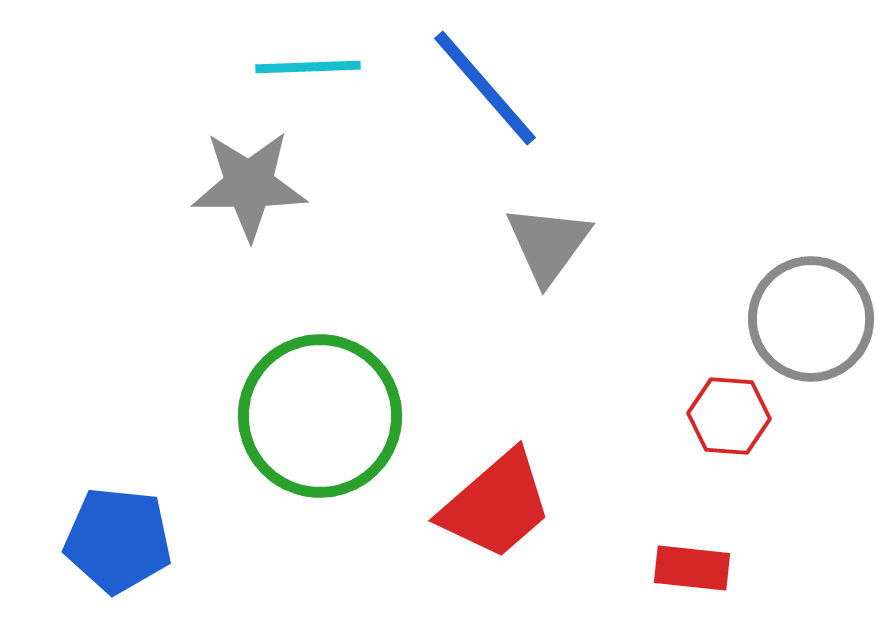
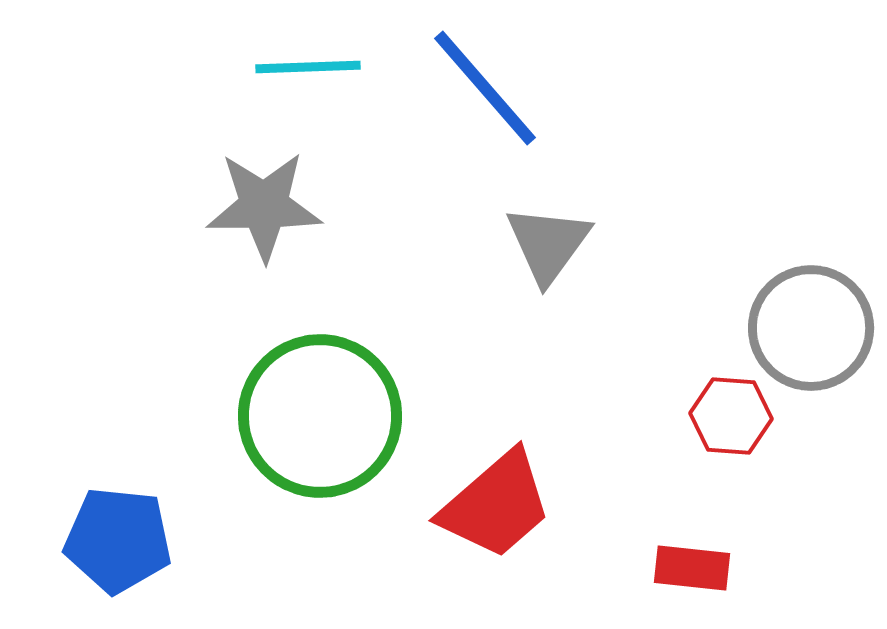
gray star: moved 15 px right, 21 px down
gray circle: moved 9 px down
red hexagon: moved 2 px right
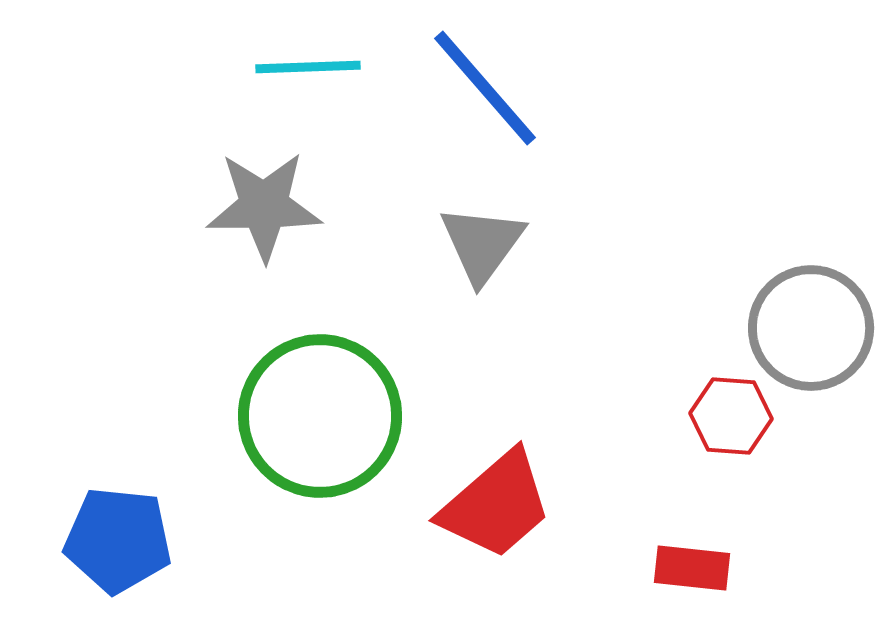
gray triangle: moved 66 px left
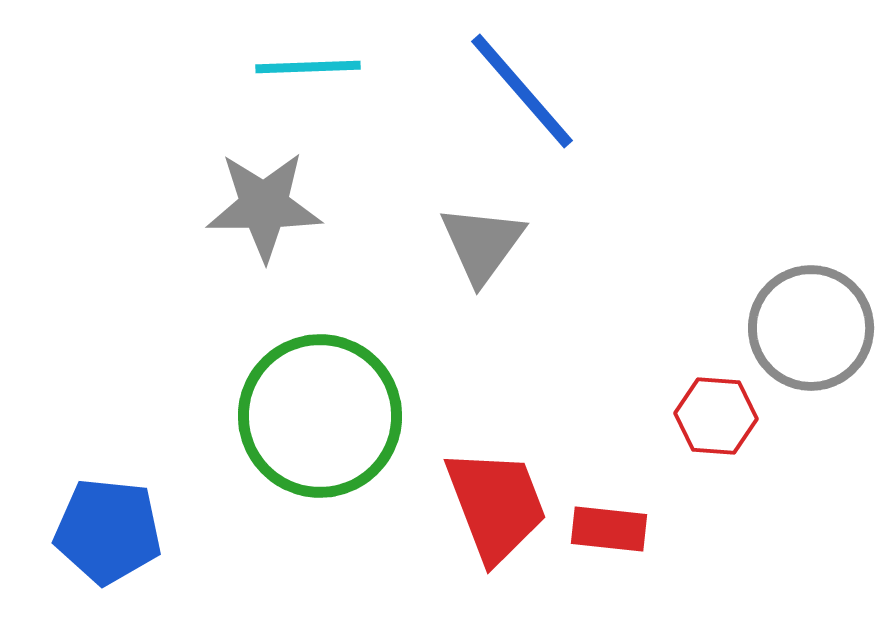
blue line: moved 37 px right, 3 px down
red hexagon: moved 15 px left
red trapezoid: rotated 70 degrees counterclockwise
blue pentagon: moved 10 px left, 9 px up
red rectangle: moved 83 px left, 39 px up
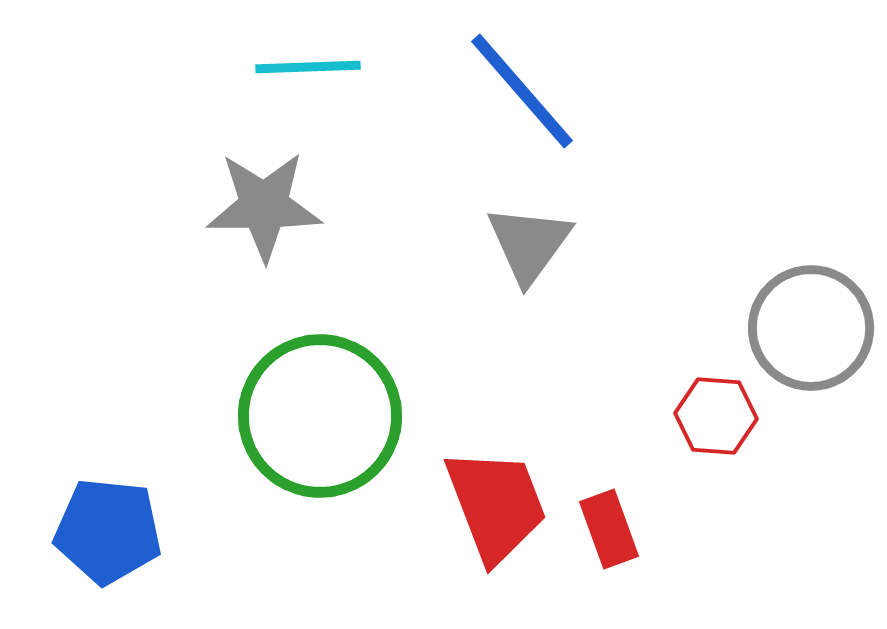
gray triangle: moved 47 px right
red rectangle: rotated 64 degrees clockwise
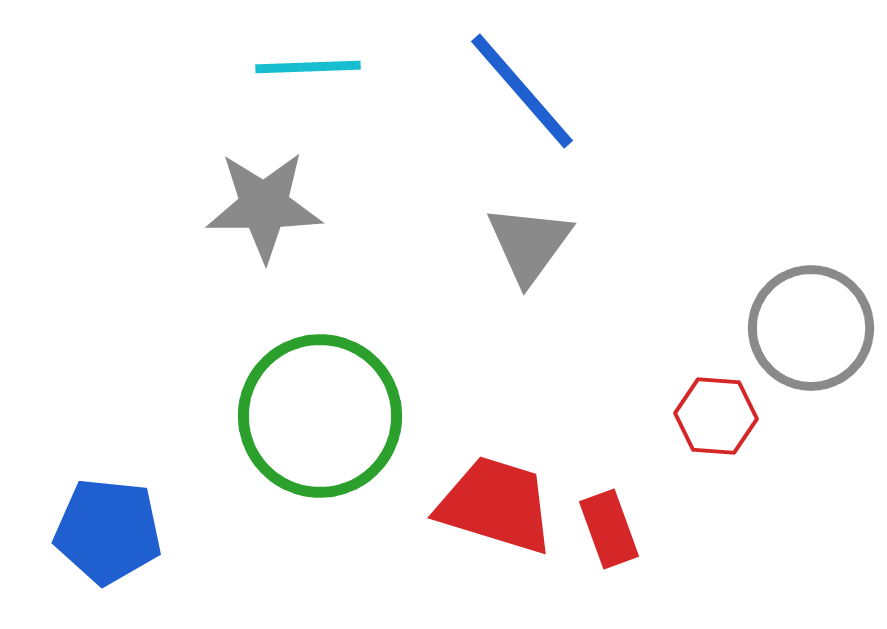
red trapezoid: rotated 52 degrees counterclockwise
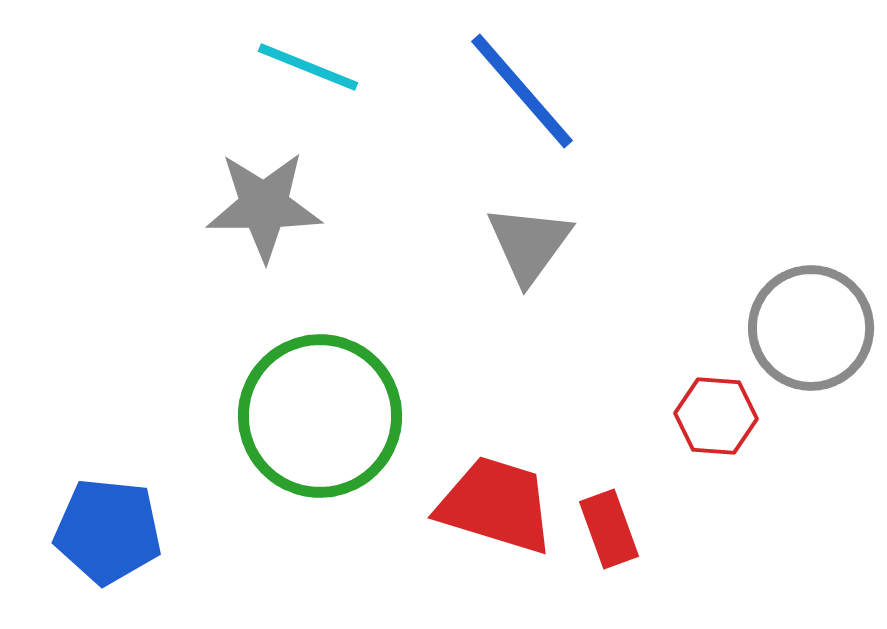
cyan line: rotated 24 degrees clockwise
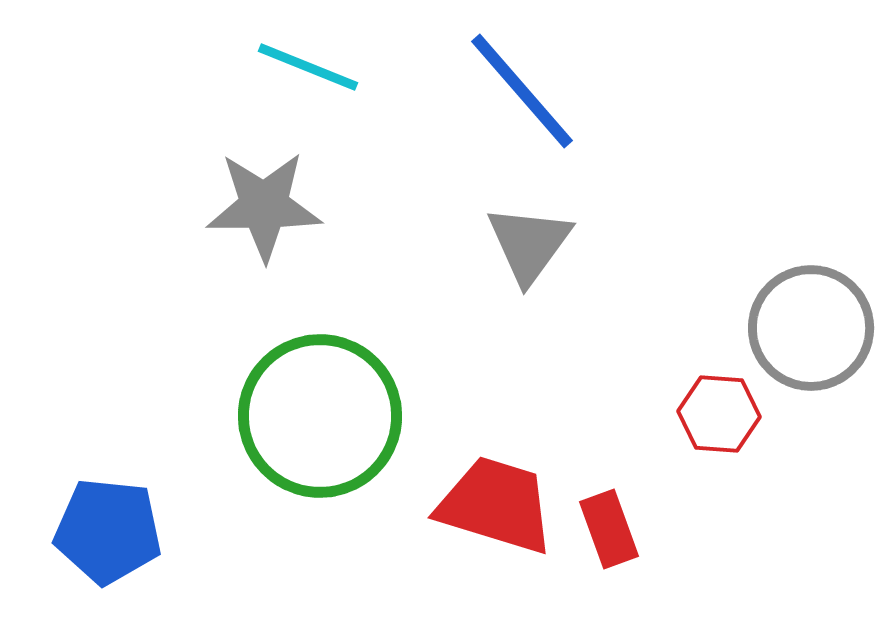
red hexagon: moved 3 px right, 2 px up
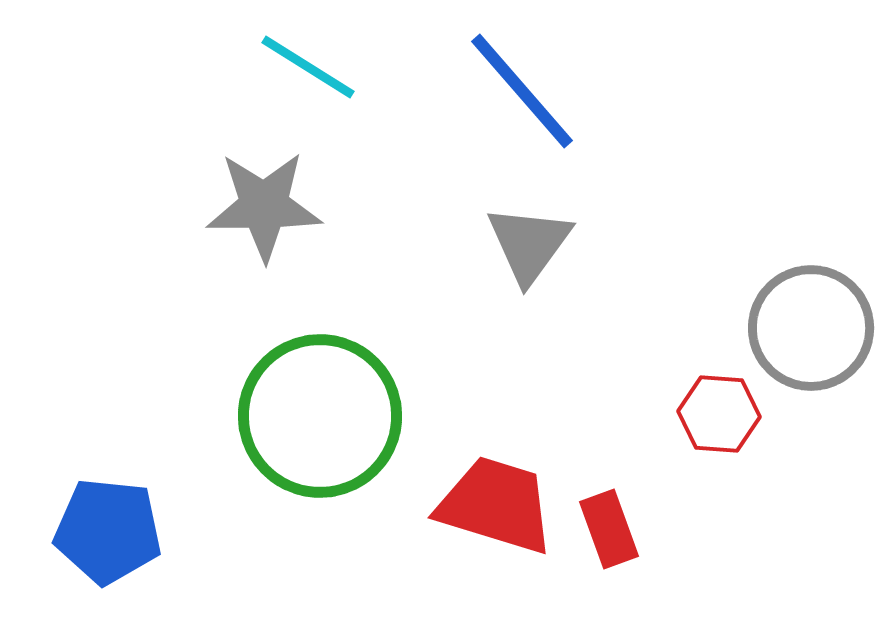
cyan line: rotated 10 degrees clockwise
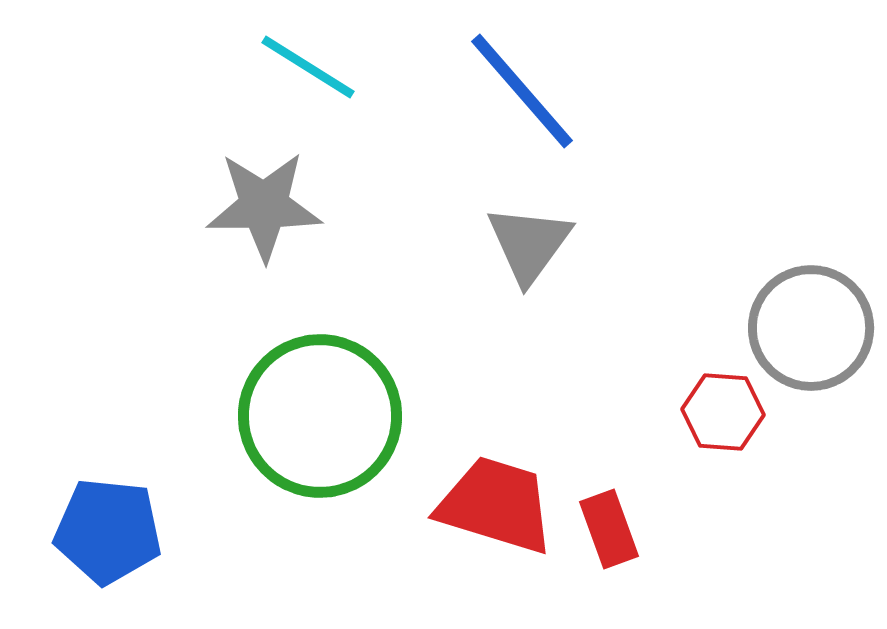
red hexagon: moved 4 px right, 2 px up
